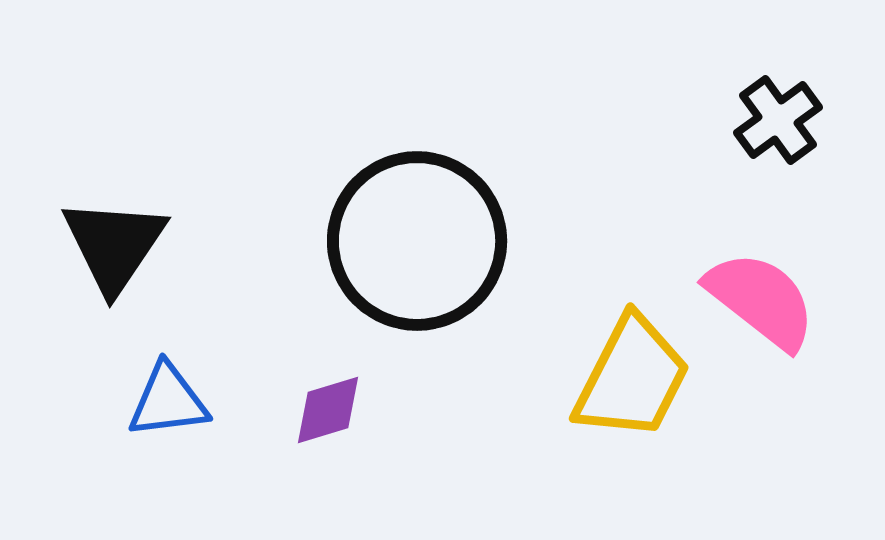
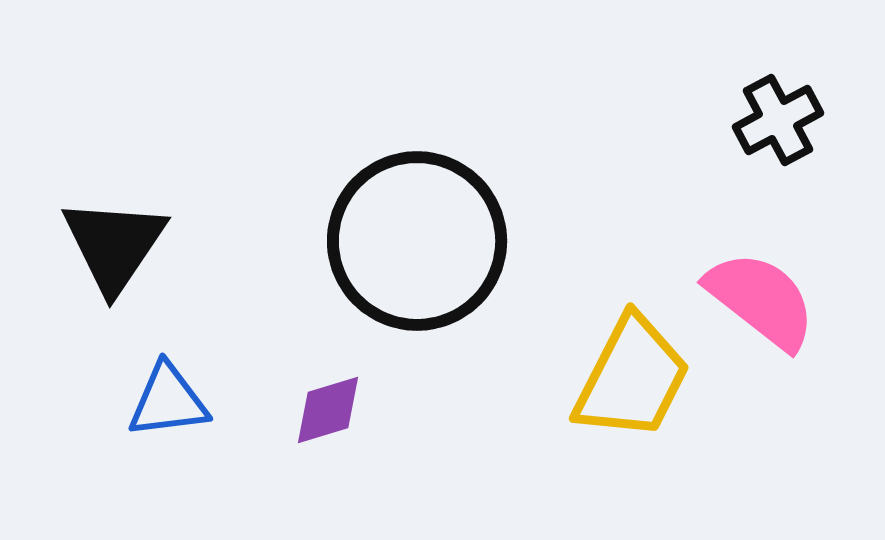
black cross: rotated 8 degrees clockwise
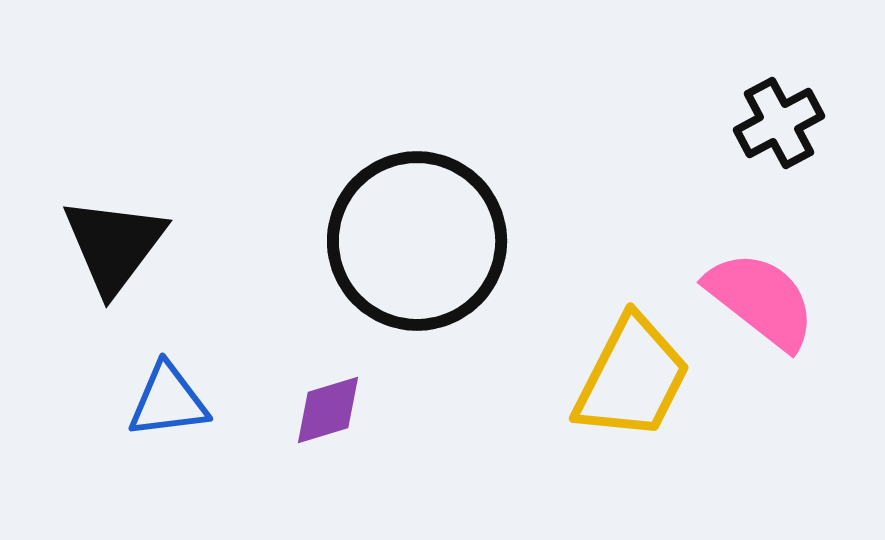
black cross: moved 1 px right, 3 px down
black triangle: rotated 3 degrees clockwise
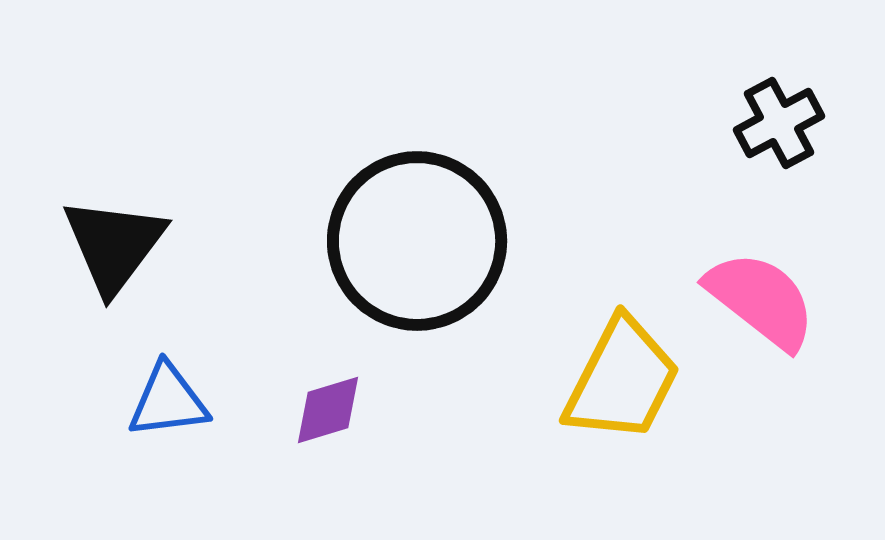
yellow trapezoid: moved 10 px left, 2 px down
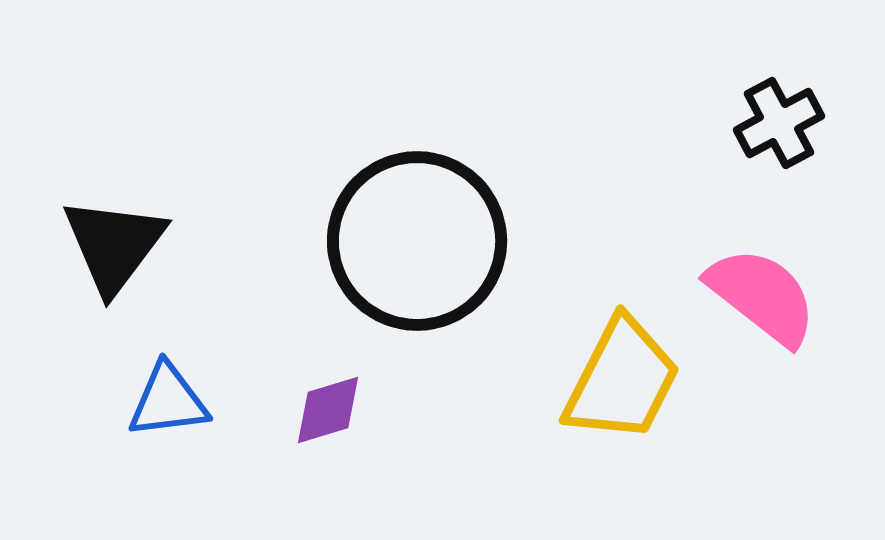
pink semicircle: moved 1 px right, 4 px up
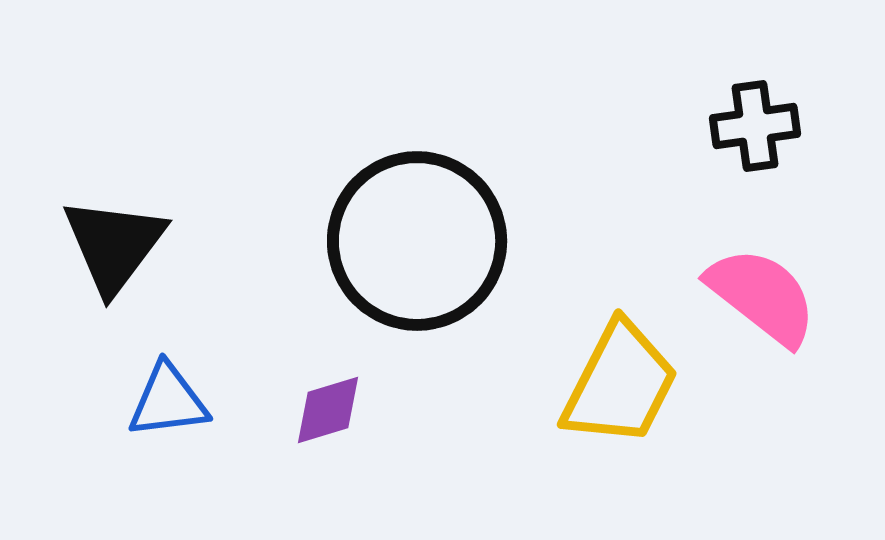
black cross: moved 24 px left, 3 px down; rotated 20 degrees clockwise
yellow trapezoid: moved 2 px left, 4 px down
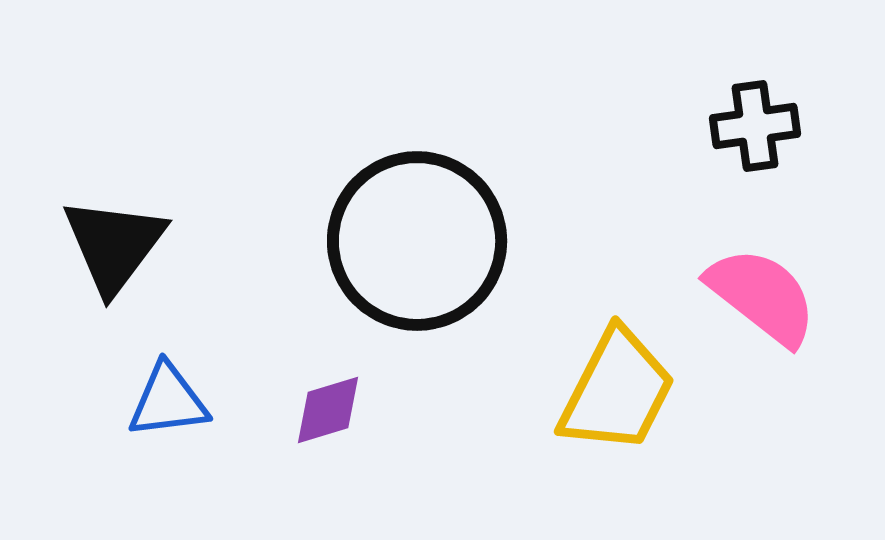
yellow trapezoid: moved 3 px left, 7 px down
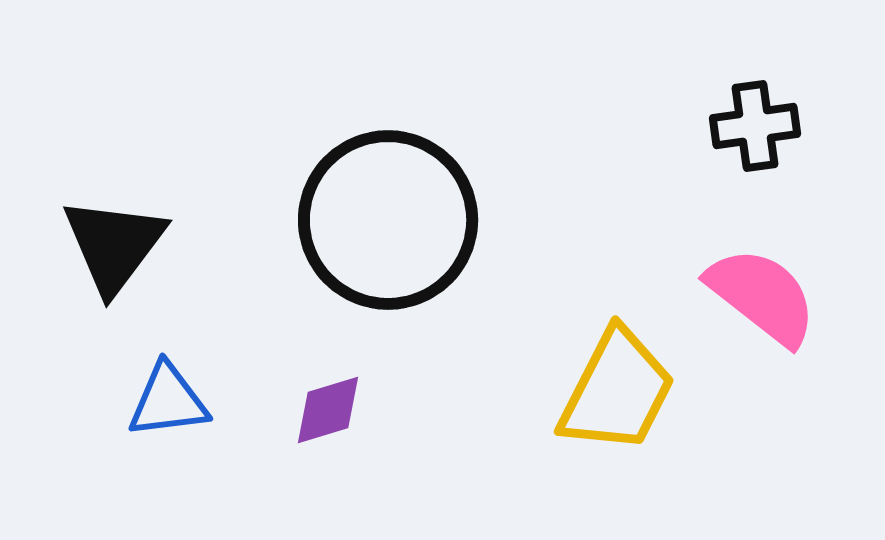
black circle: moved 29 px left, 21 px up
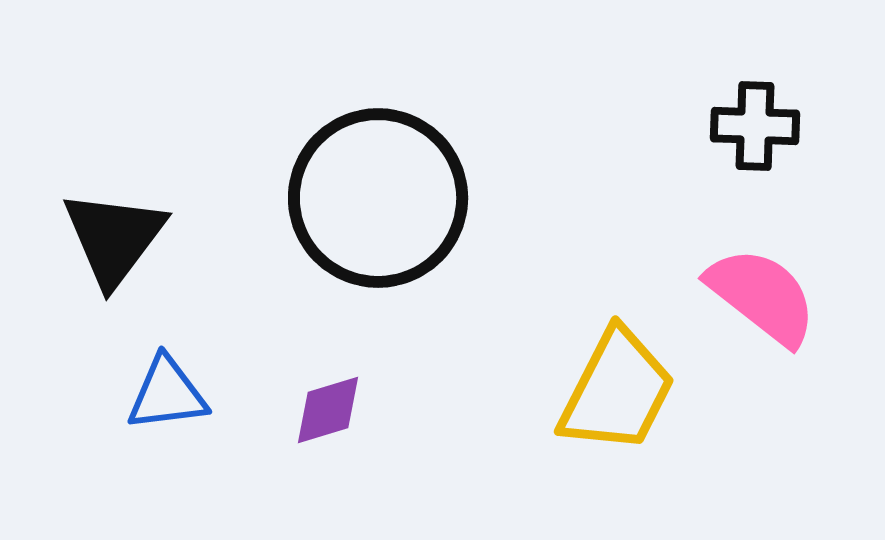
black cross: rotated 10 degrees clockwise
black circle: moved 10 px left, 22 px up
black triangle: moved 7 px up
blue triangle: moved 1 px left, 7 px up
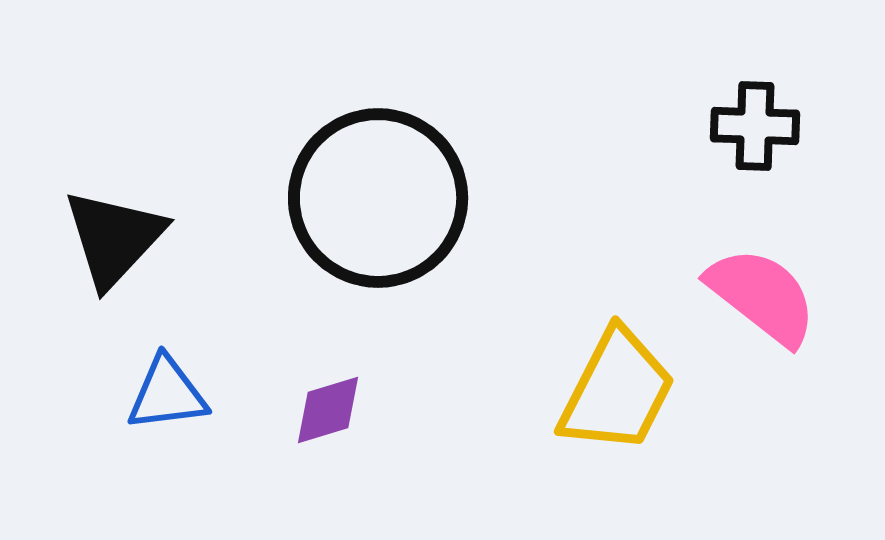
black triangle: rotated 6 degrees clockwise
